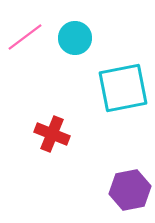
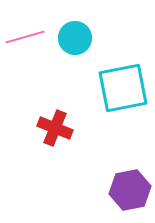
pink line: rotated 21 degrees clockwise
red cross: moved 3 px right, 6 px up
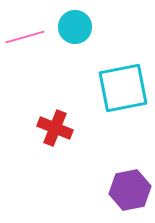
cyan circle: moved 11 px up
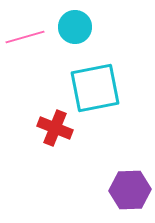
cyan square: moved 28 px left
purple hexagon: rotated 9 degrees clockwise
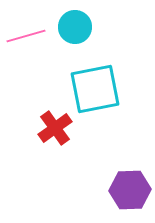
pink line: moved 1 px right, 1 px up
cyan square: moved 1 px down
red cross: rotated 32 degrees clockwise
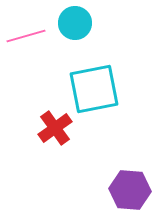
cyan circle: moved 4 px up
cyan square: moved 1 px left
purple hexagon: rotated 6 degrees clockwise
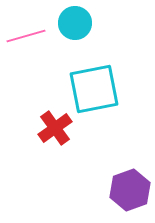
purple hexagon: rotated 24 degrees counterclockwise
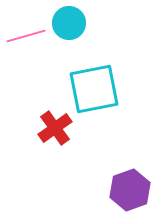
cyan circle: moved 6 px left
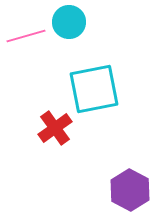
cyan circle: moved 1 px up
purple hexagon: rotated 12 degrees counterclockwise
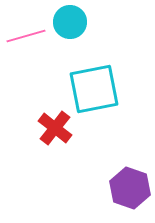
cyan circle: moved 1 px right
red cross: rotated 16 degrees counterclockwise
purple hexagon: moved 2 px up; rotated 9 degrees counterclockwise
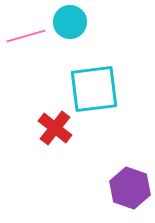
cyan square: rotated 4 degrees clockwise
